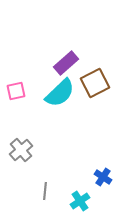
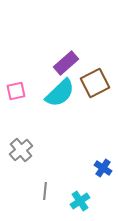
blue cross: moved 9 px up
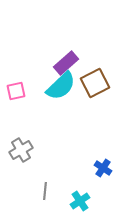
cyan semicircle: moved 1 px right, 7 px up
gray cross: rotated 10 degrees clockwise
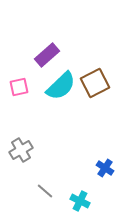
purple rectangle: moved 19 px left, 8 px up
pink square: moved 3 px right, 4 px up
blue cross: moved 2 px right
gray line: rotated 54 degrees counterclockwise
cyan cross: rotated 30 degrees counterclockwise
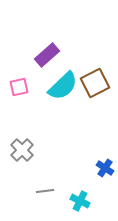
cyan semicircle: moved 2 px right
gray cross: moved 1 px right; rotated 15 degrees counterclockwise
gray line: rotated 48 degrees counterclockwise
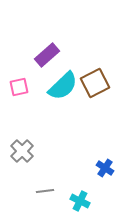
gray cross: moved 1 px down
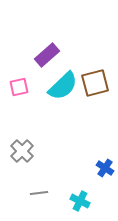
brown square: rotated 12 degrees clockwise
gray line: moved 6 px left, 2 px down
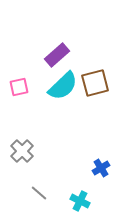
purple rectangle: moved 10 px right
blue cross: moved 4 px left; rotated 24 degrees clockwise
gray line: rotated 48 degrees clockwise
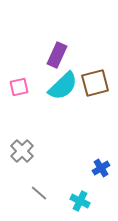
purple rectangle: rotated 25 degrees counterclockwise
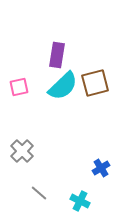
purple rectangle: rotated 15 degrees counterclockwise
